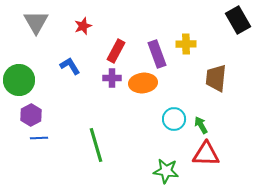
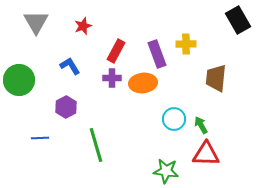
purple hexagon: moved 35 px right, 8 px up
blue line: moved 1 px right
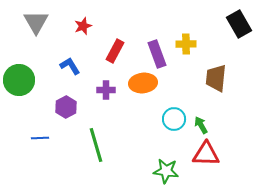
black rectangle: moved 1 px right, 4 px down
red rectangle: moved 1 px left
purple cross: moved 6 px left, 12 px down
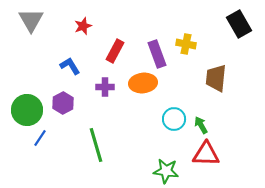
gray triangle: moved 5 px left, 2 px up
yellow cross: rotated 12 degrees clockwise
green circle: moved 8 px right, 30 px down
purple cross: moved 1 px left, 3 px up
purple hexagon: moved 3 px left, 4 px up
blue line: rotated 54 degrees counterclockwise
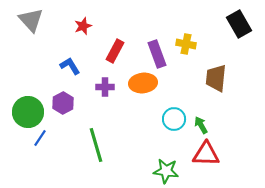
gray triangle: rotated 12 degrees counterclockwise
green circle: moved 1 px right, 2 px down
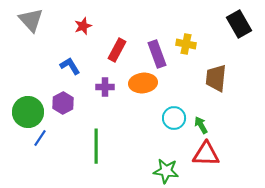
red rectangle: moved 2 px right, 1 px up
cyan circle: moved 1 px up
green line: moved 1 px down; rotated 16 degrees clockwise
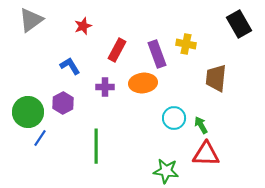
gray triangle: rotated 36 degrees clockwise
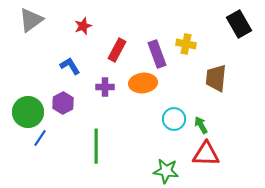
cyan circle: moved 1 px down
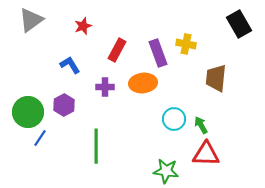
purple rectangle: moved 1 px right, 1 px up
blue L-shape: moved 1 px up
purple hexagon: moved 1 px right, 2 px down
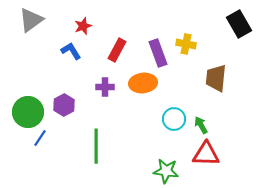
blue L-shape: moved 1 px right, 14 px up
